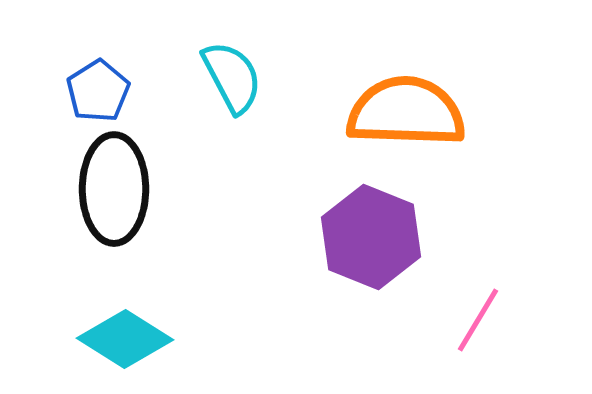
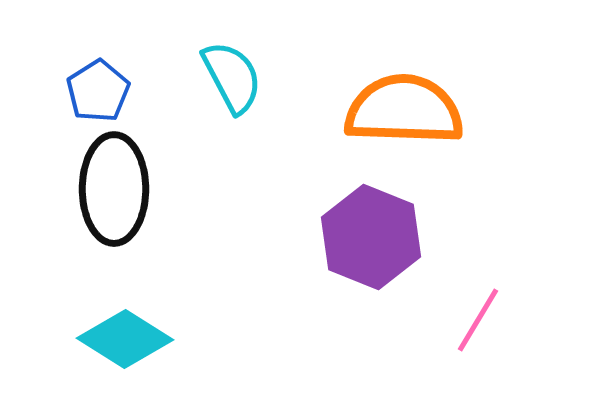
orange semicircle: moved 2 px left, 2 px up
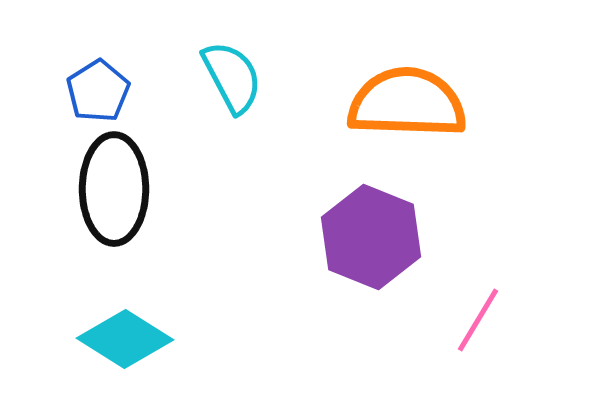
orange semicircle: moved 3 px right, 7 px up
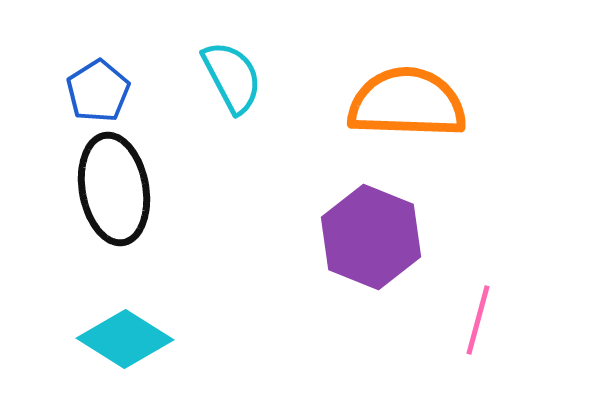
black ellipse: rotated 10 degrees counterclockwise
pink line: rotated 16 degrees counterclockwise
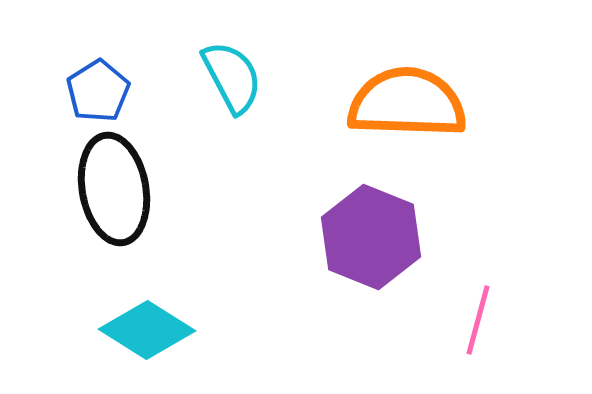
cyan diamond: moved 22 px right, 9 px up
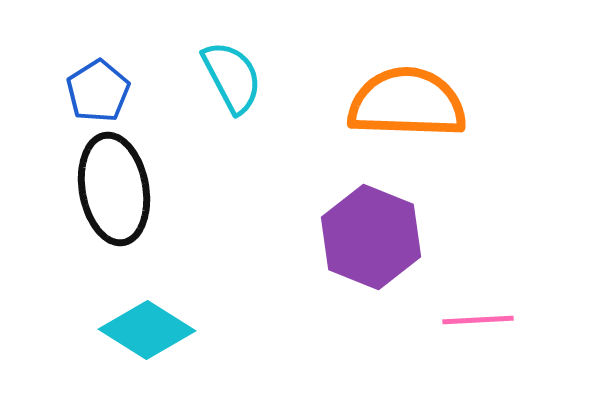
pink line: rotated 72 degrees clockwise
